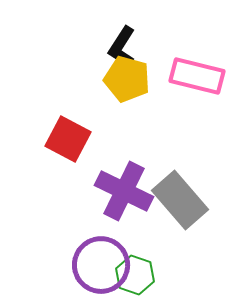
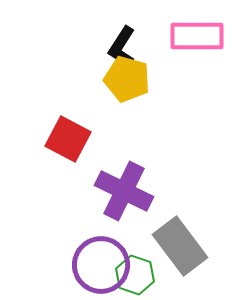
pink rectangle: moved 40 px up; rotated 14 degrees counterclockwise
gray rectangle: moved 46 px down; rotated 4 degrees clockwise
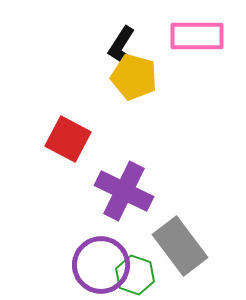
yellow pentagon: moved 7 px right, 2 px up
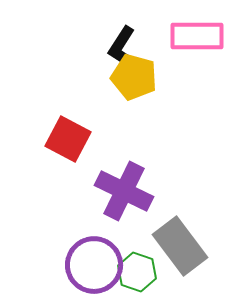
purple circle: moved 7 px left
green hexagon: moved 2 px right, 3 px up
